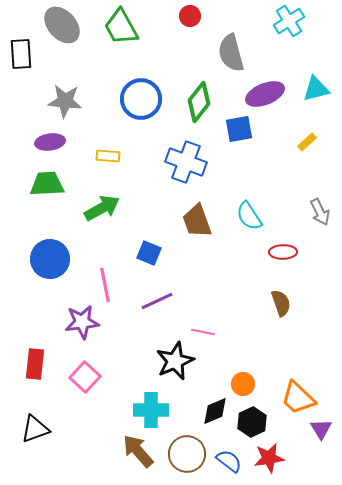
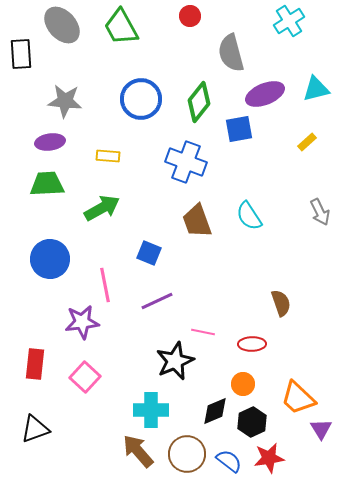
red ellipse at (283, 252): moved 31 px left, 92 px down
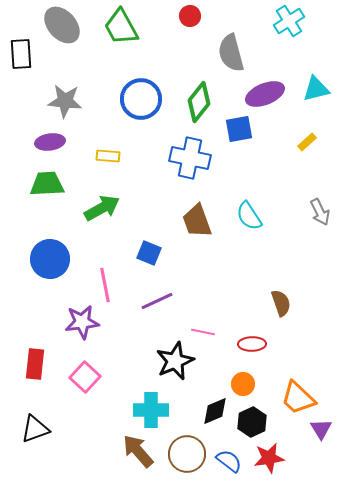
blue cross at (186, 162): moved 4 px right, 4 px up; rotated 9 degrees counterclockwise
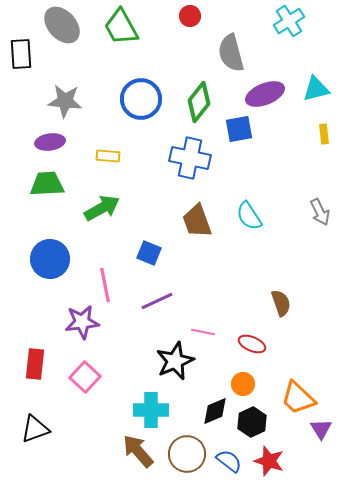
yellow rectangle at (307, 142): moved 17 px right, 8 px up; rotated 54 degrees counterclockwise
red ellipse at (252, 344): rotated 24 degrees clockwise
red star at (269, 458): moved 3 px down; rotated 28 degrees clockwise
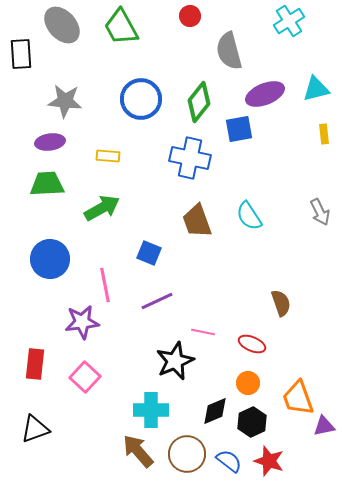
gray semicircle at (231, 53): moved 2 px left, 2 px up
orange circle at (243, 384): moved 5 px right, 1 px up
orange trapezoid at (298, 398): rotated 27 degrees clockwise
purple triangle at (321, 429): moved 3 px right, 3 px up; rotated 50 degrees clockwise
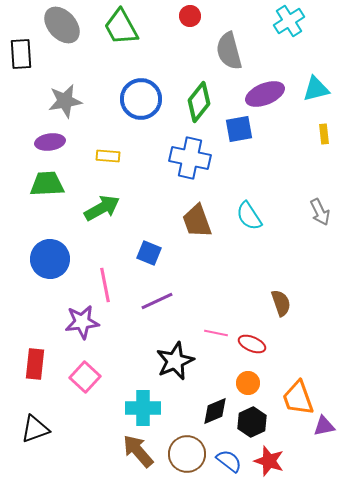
gray star at (65, 101): rotated 16 degrees counterclockwise
pink line at (203, 332): moved 13 px right, 1 px down
cyan cross at (151, 410): moved 8 px left, 2 px up
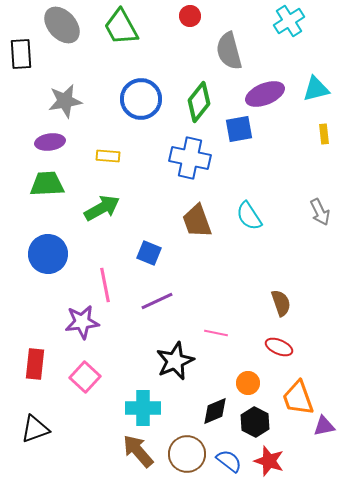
blue circle at (50, 259): moved 2 px left, 5 px up
red ellipse at (252, 344): moved 27 px right, 3 px down
black hexagon at (252, 422): moved 3 px right; rotated 8 degrees counterclockwise
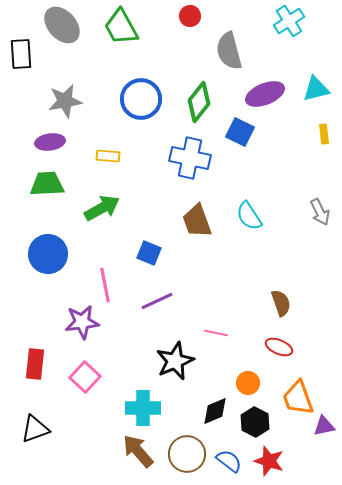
blue square at (239, 129): moved 1 px right, 3 px down; rotated 36 degrees clockwise
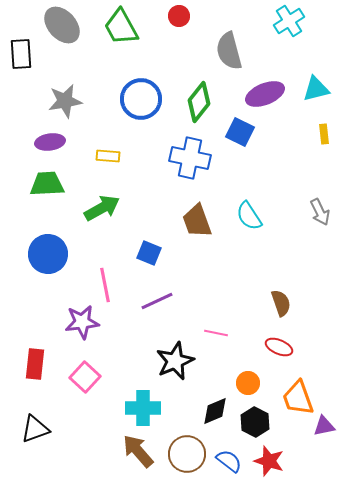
red circle at (190, 16): moved 11 px left
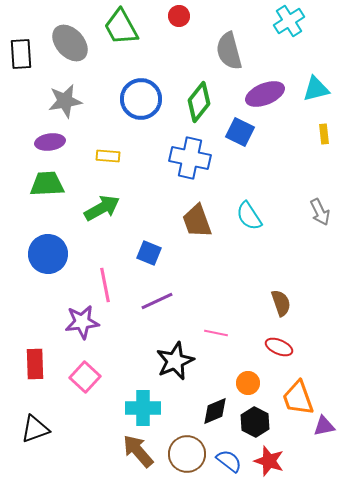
gray ellipse at (62, 25): moved 8 px right, 18 px down
red rectangle at (35, 364): rotated 8 degrees counterclockwise
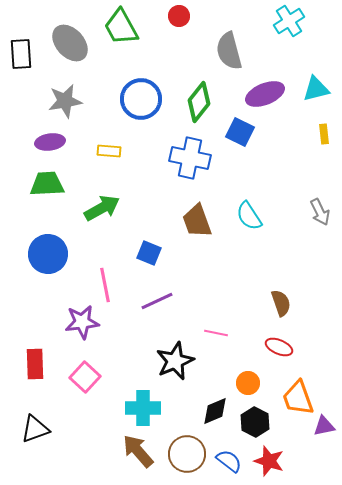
yellow rectangle at (108, 156): moved 1 px right, 5 px up
